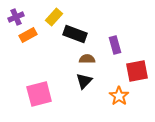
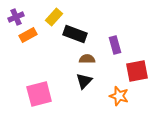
orange star: rotated 18 degrees counterclockwise
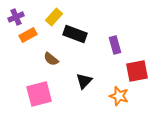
brown semicircle: moved 36 px left; rotated 140 degrees counterclockwise
